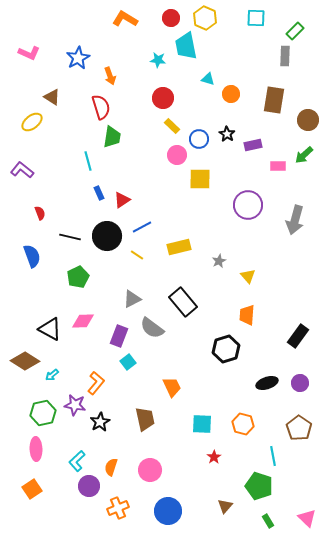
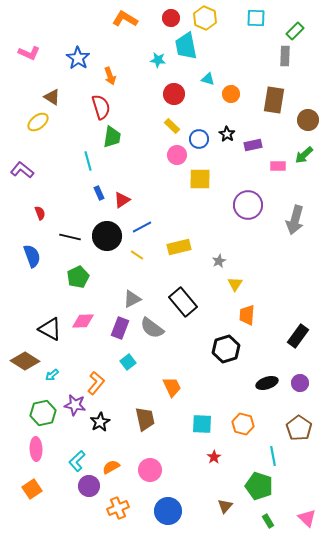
blue star at (78, 58): rotated 10 degrees counterclockwise
red circle at (163, 98): moved 11 px right, 4 px up
yellow ellipse at (32, 122): moved 6 px right
yellow triangle at (248, 276): moved 13 px left, 8 px down; rotated 14 degrees clockwise
purple rectangle at (119, 336): moved 1 px right, 8 px up
orange semicircle at (111, 467): rotated 42 degrees clockwise
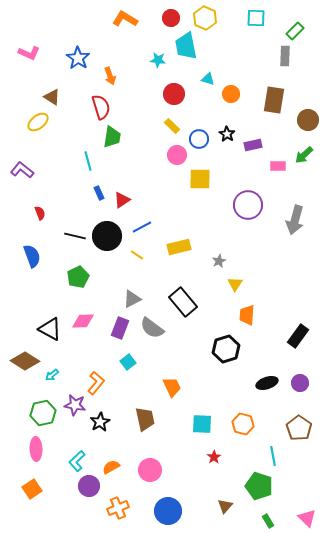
black line at (70, 237): moved 5 px right, 1 px up
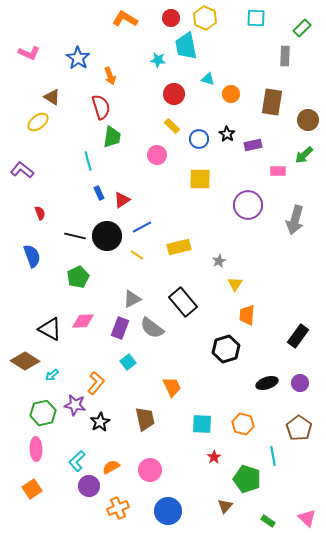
green rectangle at (295, 31): moved 7 px right, 3 px up
brown rectangle at (274, 100): moved 2 px left, 2 px down
pink circle at (177, 155): moved 20 px left
pink rectangle at (278, 166): moved 5 px down
green pentagon at (259, 486): moved 12 px left, 7 px up
green rectangle at (268, 521): rotated 24 degrees counterclockwise
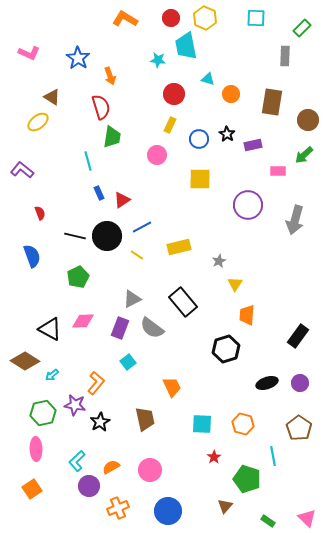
yellow rectangle at (172, 126): moved 2 px left, 1 px up; rotated 70 degrees clockwise
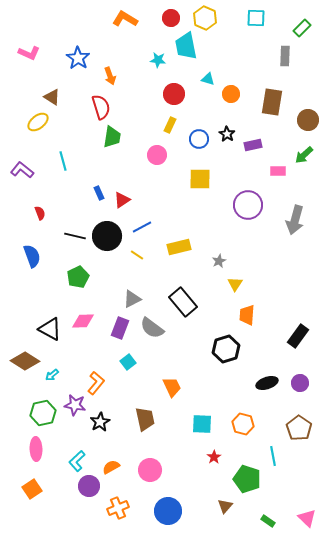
cyan line at (88, 161): moved 25 px left
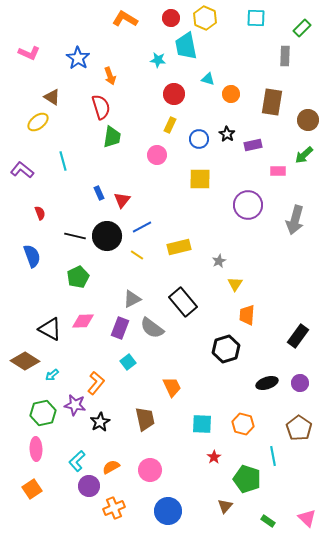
red triangle at (122, 200): rotated 18 degrees counterclockwise
orange cross at (118, 508): moved 4 px left
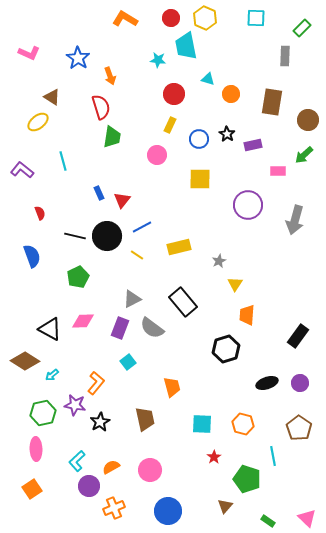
orange trapezoid at (172, 387): rotated 10 degrees clockwise
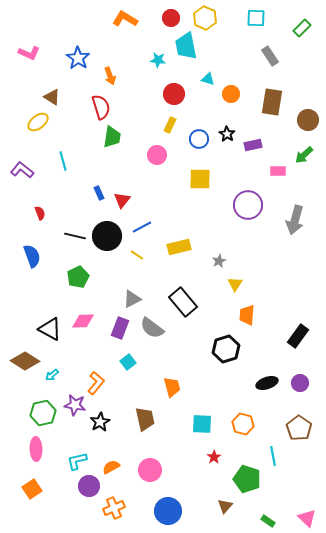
gray rectangle at (285, 56): moved 15 px left; rotated 36 degrees counterclockwise
cyan L-shape at (77, 461): rotated 30 degrees clockwise
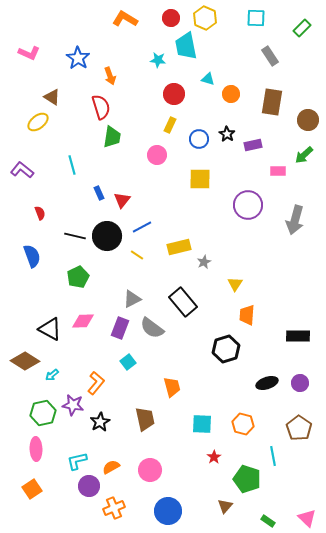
cyan line at (63, 161): moved 9 px right, 4 px down
gray star at (219, 261): moved 15 px left, 1 px down
black rectangle at (298, 336): rotated 55 degrees clockwise
purple star at (75, 405): moved 2 px left
